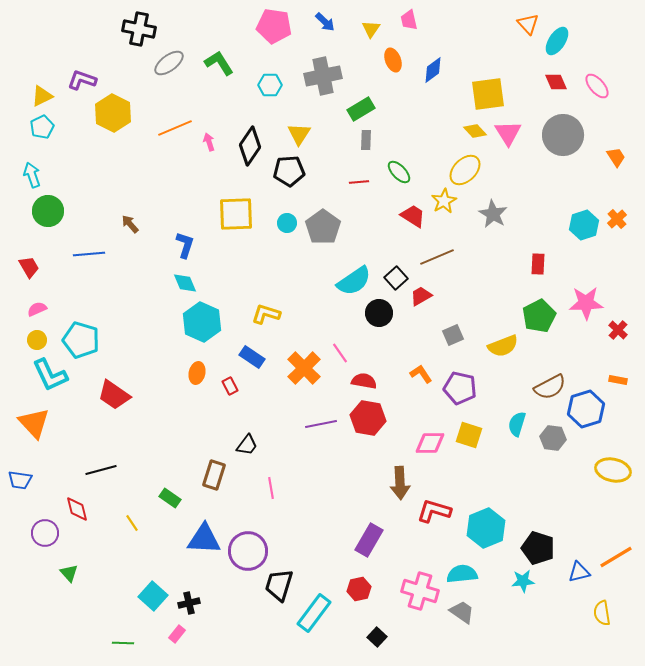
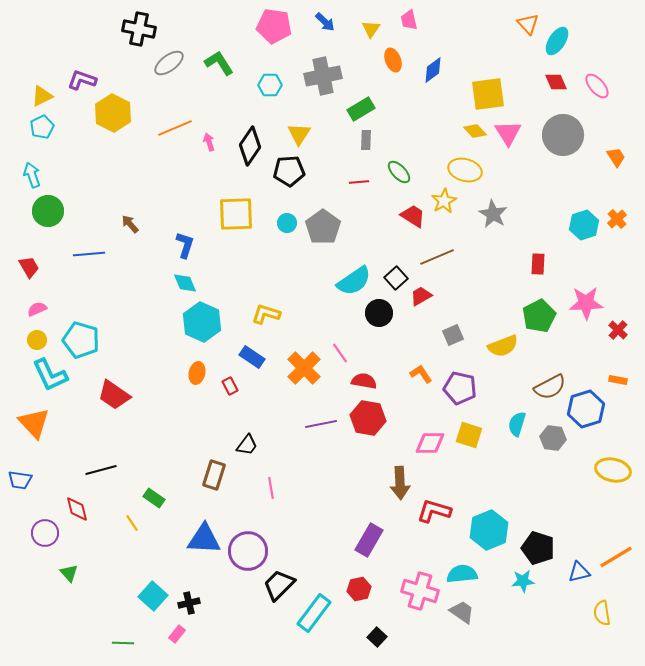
yellow ellipse at (465, 170): rotated 60 degrees clockwise
green rectangle at (170, 498): moved 16 px left
cyan hexagon at (486, 528): moved 3 px right, 2 px down
black trapezoid at (279, 585): rotated 28 degrees clockwise
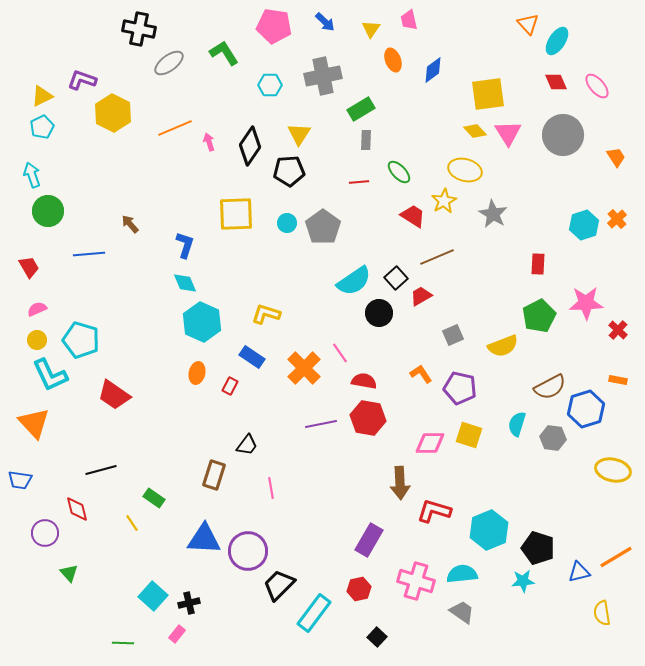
green L-shape at (219, 63): moved 5 px right, 10 px up
red rectangle at (230, 386): rotated 54 degrees clockwise
pink cross at (420, 591): moved 4 px left, 10 px up
